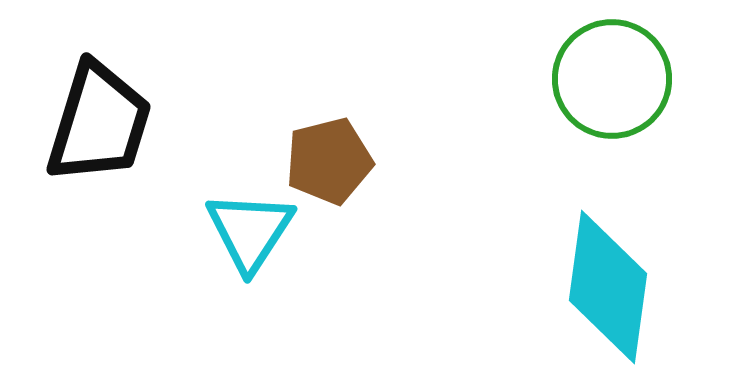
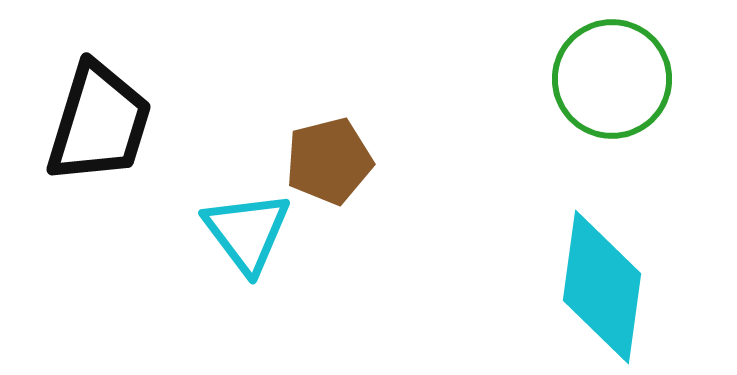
cyan triangle: moved 3 px left, 1 px down; rotated 10 degrees counterclockwise
cyan diamond: moved 6 px left
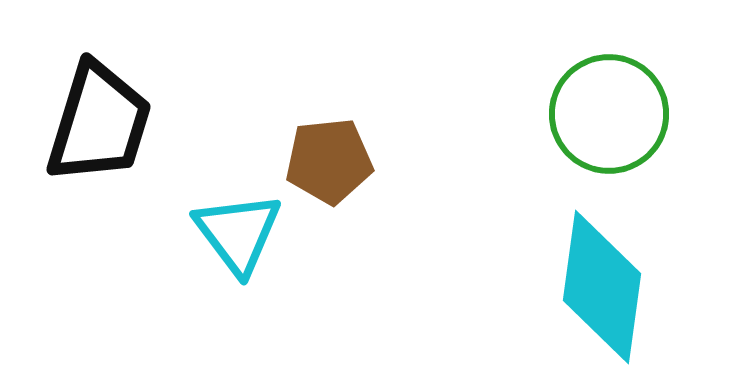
green circle: moved 3 px left, 35 px down
brown pentagon: rotated 8 degrees clockwise
cyan triangle: moved 9 px left, 1 px down
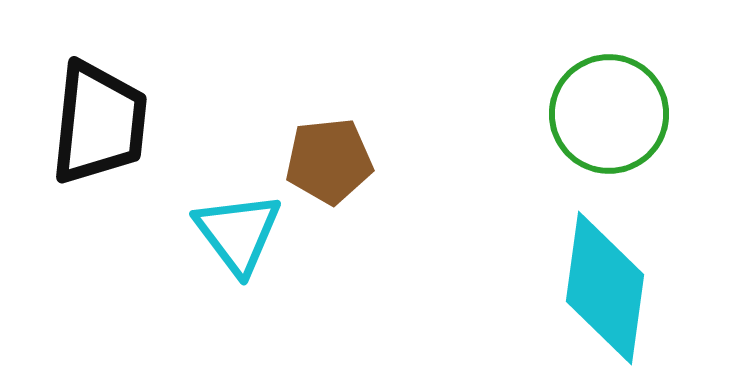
black trapezoid: rotated 11 degrees counterclockwise
cyan diamond: moved 3 px right, 1 px down
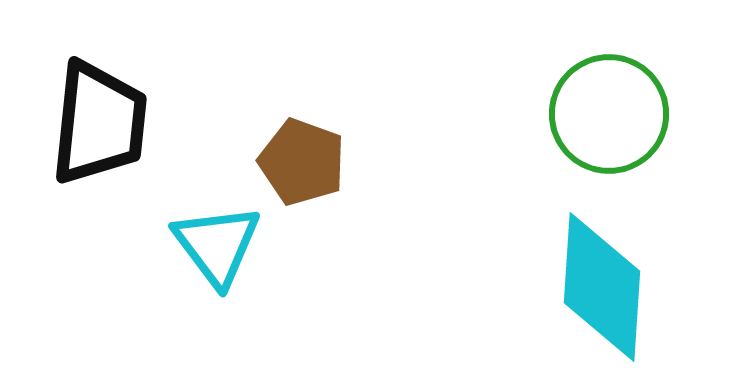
brown pentagon: moved 27 px left, 1 px down; rotated 26 degrees clockwise
cyan triangle: moved 21 px left, 12 px down
cyan diamond: moved 3 px left, 1 px up; rotated 4 degrees counterclockwise
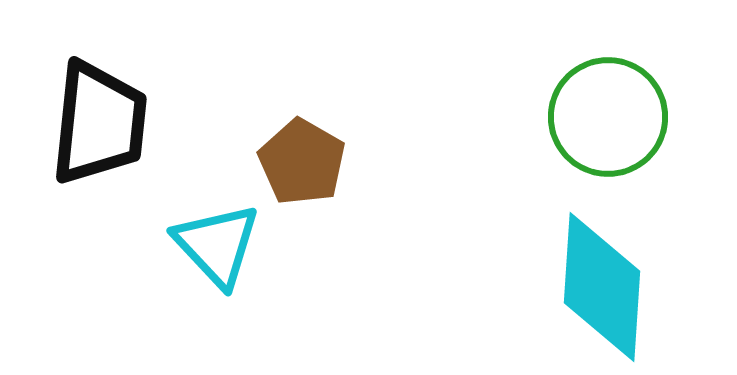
green circle: moved 1 px left, 3 px down
brown pentagon: rotated 10 degrees clockwise
cyan triangle: rotated 6 degrees counterclockwise
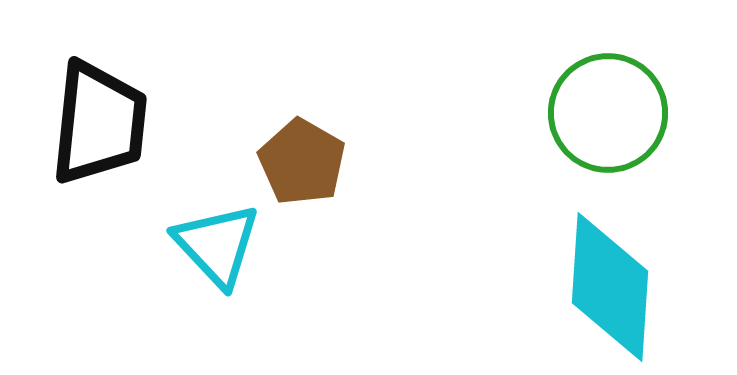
green circle: moved 4 px up
cyan diamond: moved 8 px right
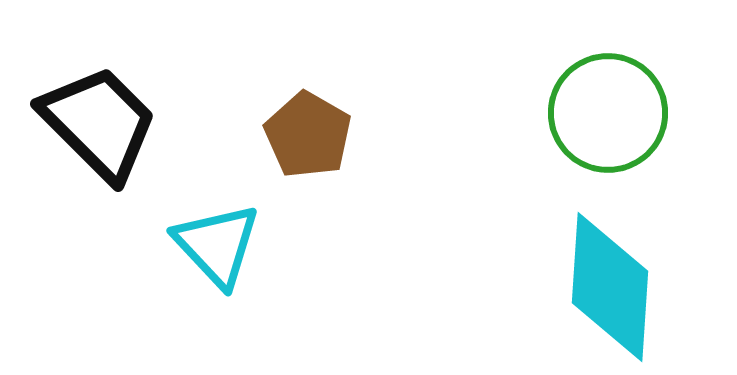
black trapezoid: rotated 51 degrees counterclockwise
brown pentagon: moved 6 px right, 27 px up
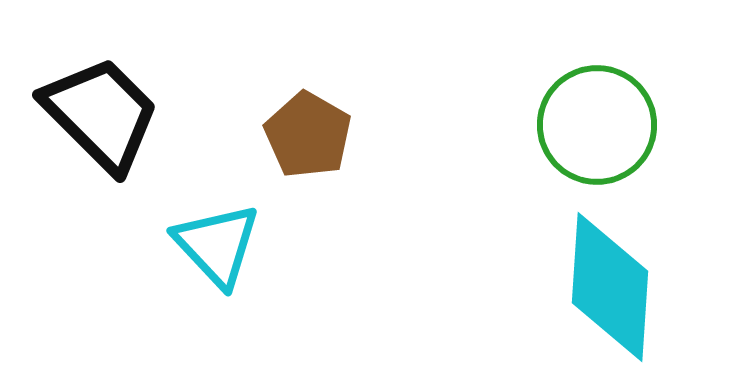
green circle: moved 11 px left, 12 px down
black trapezoid: moved 2 px right, 9 px up
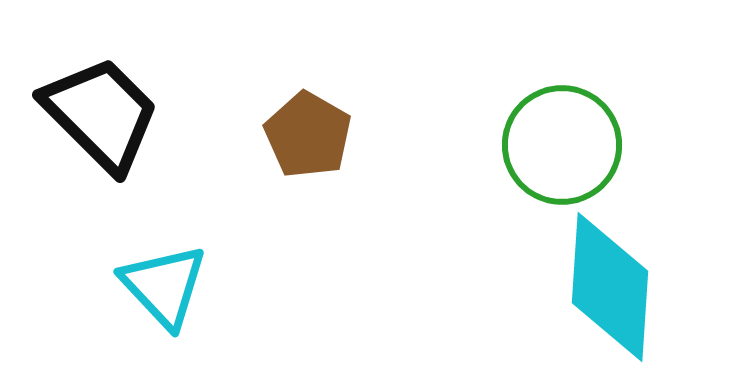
green circle: moved 35 px left, 20 px down
cyan triangle: moved 53 px left, 41 px down
